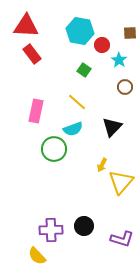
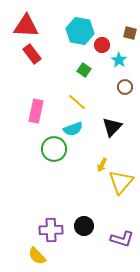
brown square: rotated 16 degrees clockwise
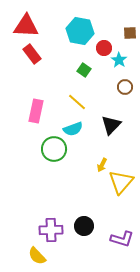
brown square: rotated 16 degrees counterclockwise
red circle: moved 2 px right, 3 px down
black triangle: moved 1 px left, 2 px up
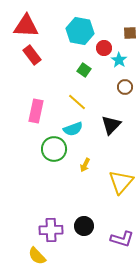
red rectangle: moved 1 px down
yellow arrow: moved 17 px left
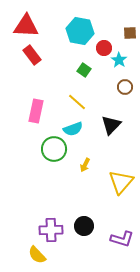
yellow semicircle: moved 1 px up
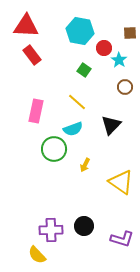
yellow triangle: rotated 36 degrees counterclockwise
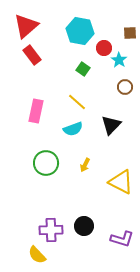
red triangle: rotated 44 degrees counterclockwise
green square: moved 1 px left, 1 px up
green circle: moved 8 px left, 14 px down
yellow triangle: rotated 8 degrees counterclockwise
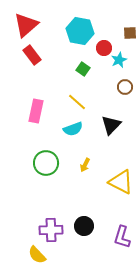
red triangle: moved 1 px up
cyan star: rotated 14 degrees clockwise
purple L-shape: moved 2 px up; rotated 90 degrees clockwise
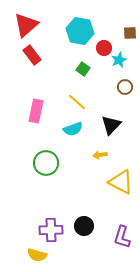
yellow arrow: moved 15 px right, 10 px up; rotated 56 degrees clockwise
yellow semicircle: rotated 30 degrees counterclockwise
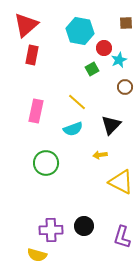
brown square: moved 4 px left, 10 px up
red rectangle: rotated 48 degrees clockwise
green square: moved 9 px right; rotated 24 degrees clockwise
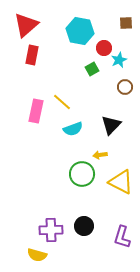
yellow line: moved 15 px left
green circle: moved 36 px right, 11 px down
